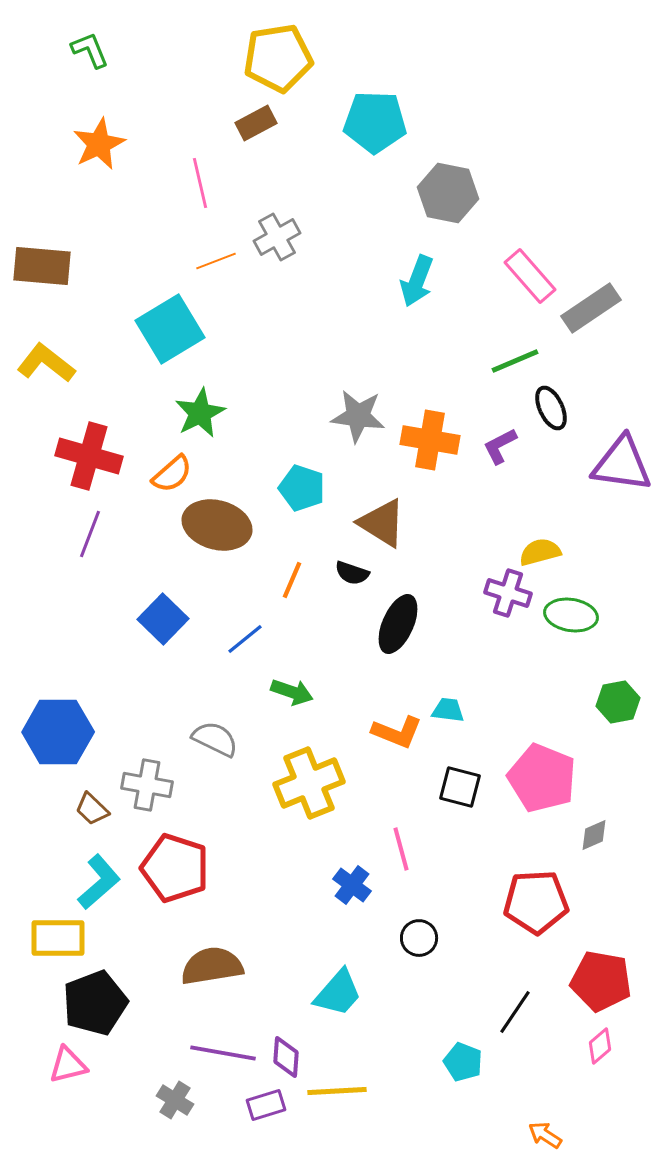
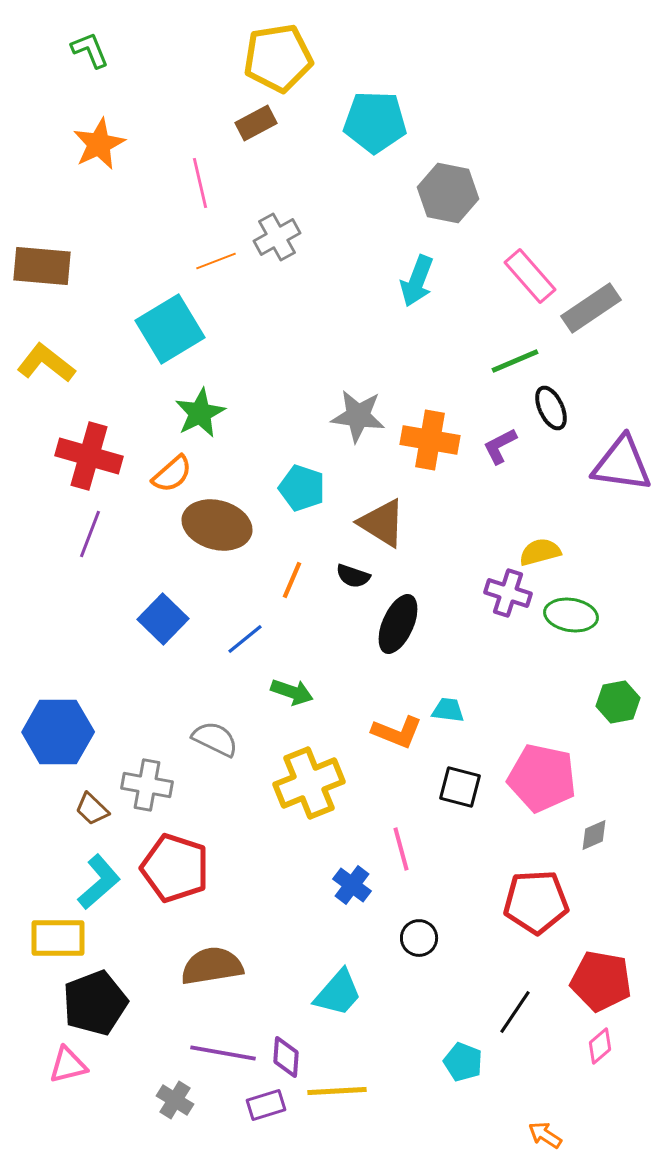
black semicircle at (352, 573): moved 1 px right, 3 px down
pink pentagon at (542, 778): rotated 10 degrees counterclockwise
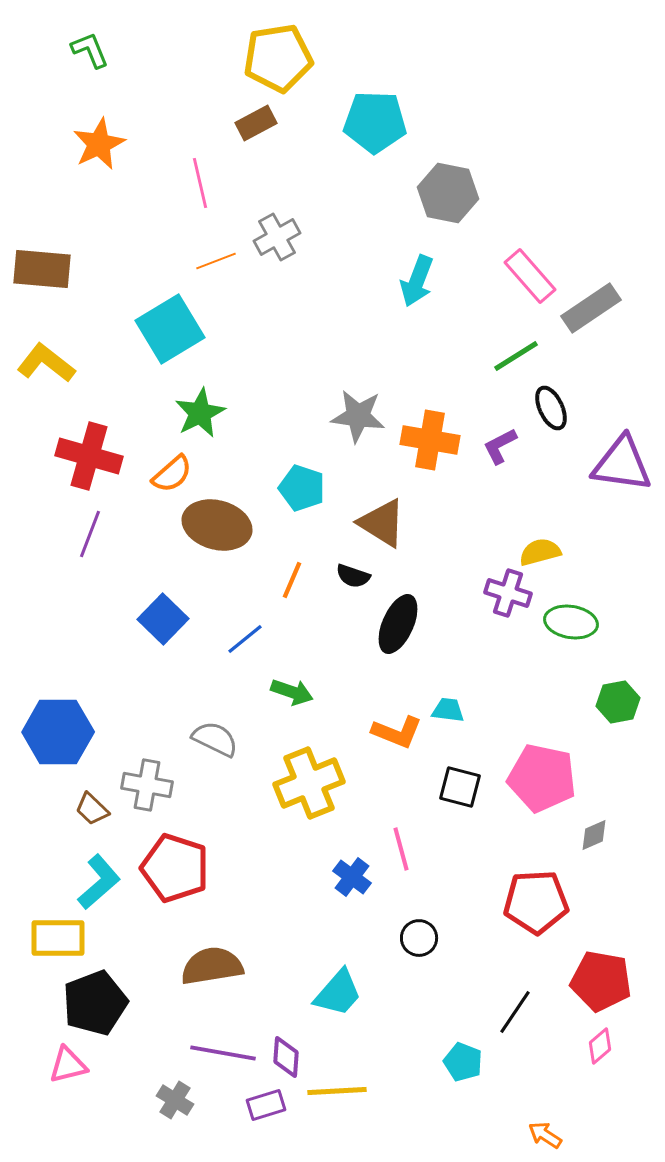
brown rectangle at (42, 266): moved 3 px down
green line at (515, 361): moved 1 px right, 5 px up; rotated 9 degrees counterclockwise
green ellipse at (571, 615): moved 7 px down
blue cross at (352, 885): moved 8 px up
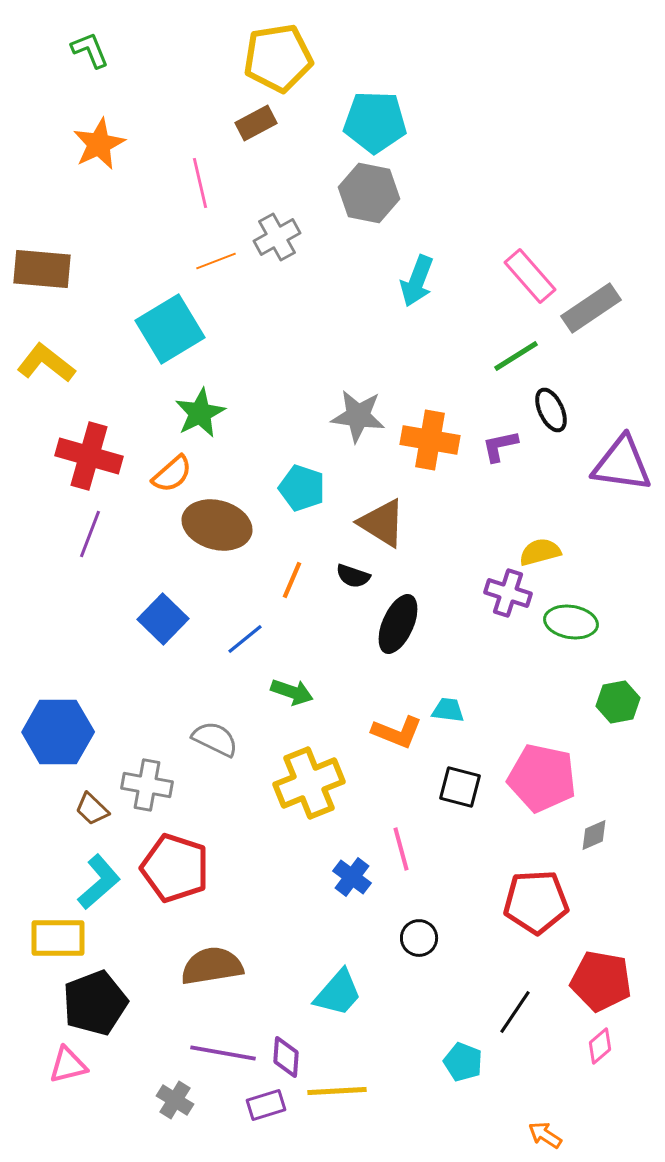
gray hexagon at (448, 193): moved 79 px left
black ellipse at (551, 408): moved 2 px down
purple L-shape at (500, 446): rotated 15 degrees clockwise
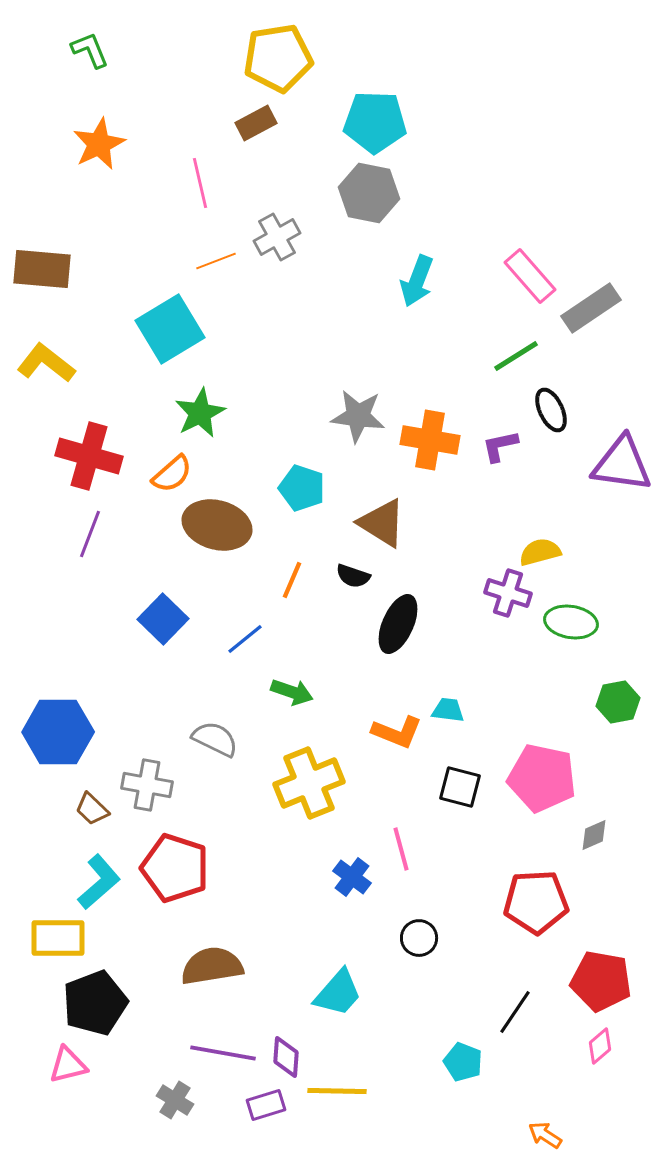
yellow line at (337, 1091): rotated 4 degrees clockwise
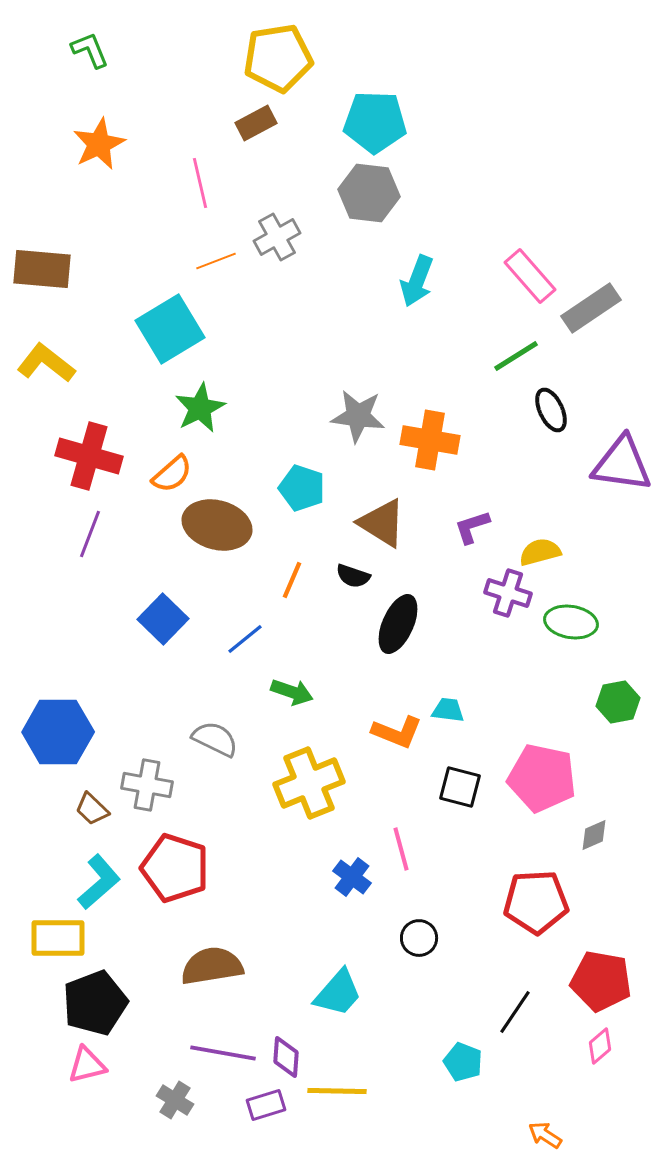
gray hexagon at (369, 193): rotated 4 degrees counterclockwise
green star at (200, 413): moved 5 px up
purple L-shape at (500, 446): moved 28 px left, 81 px down; rotated 6 degrees counterclockwise
pink triangle at (68, 1065): moved 19 px right
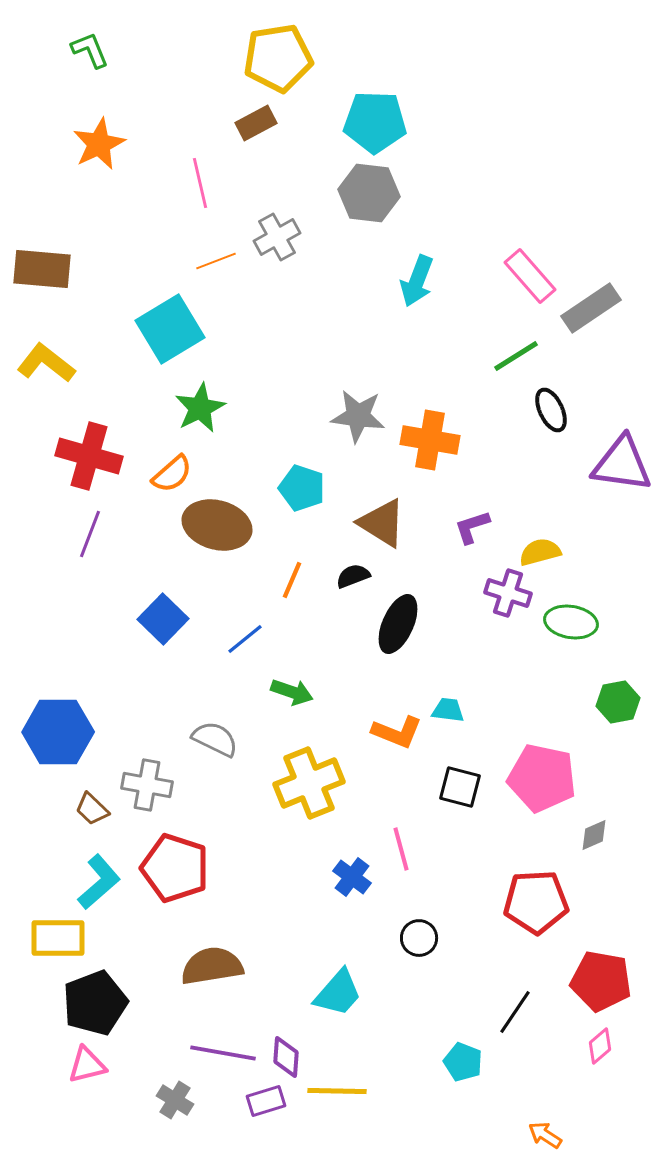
black semicircle at (353, 576): rotated 140 degrees clockwise
purple rectangle at (266, 1105): moved 4 px up
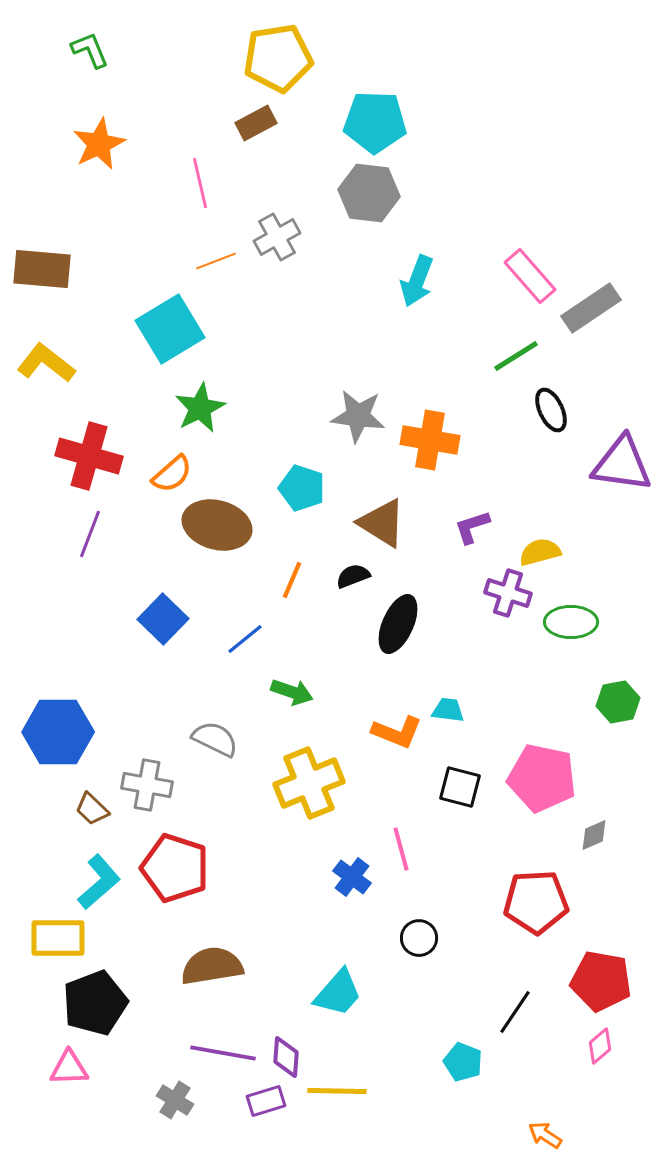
green ellipse at (571, 622): rotated 9 degrees counterclockwise
pink triangle at (87, 1065): moved 18 px left, 3 px down; rotated 12 degrees clockwise
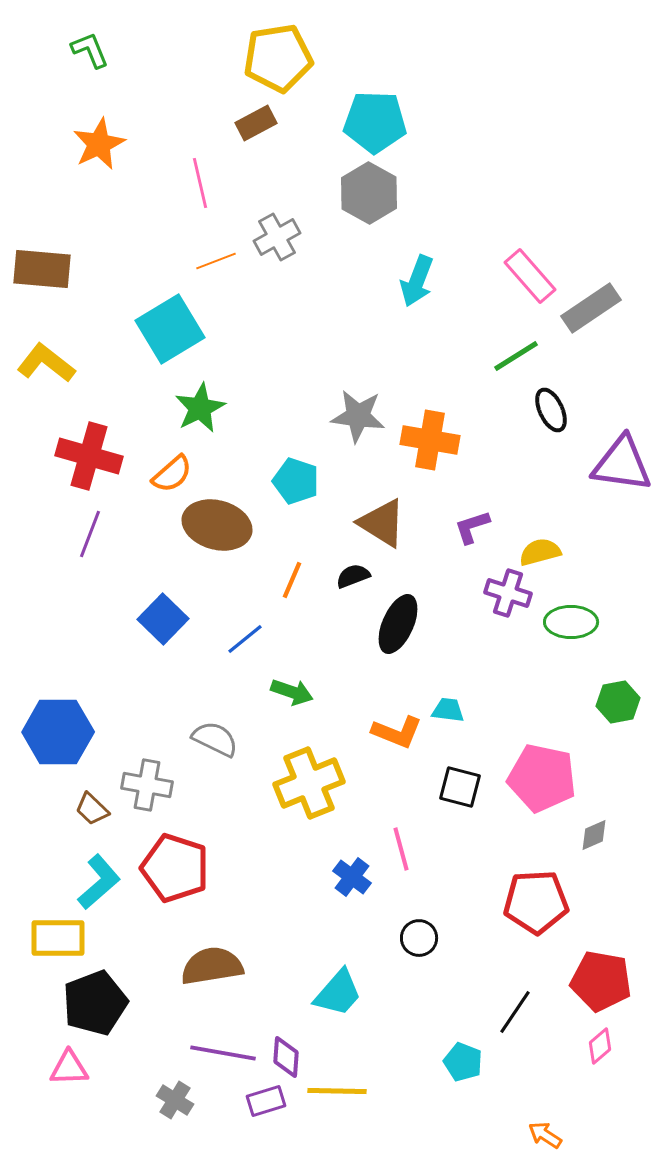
gray hexagon at (369, 193): rotated 22 degrees clockwise
cyan pentagon at (302, 488): moved 6 px left, 7 px up
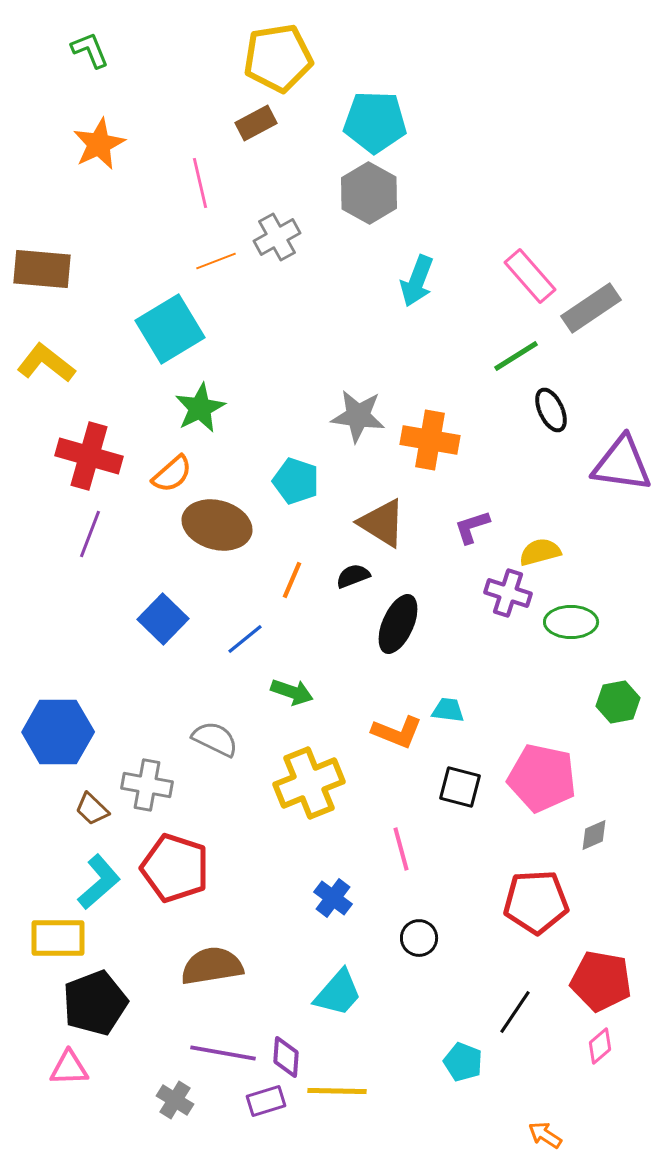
blue cross at (352, 877): moved 19 px left, 21 px down
